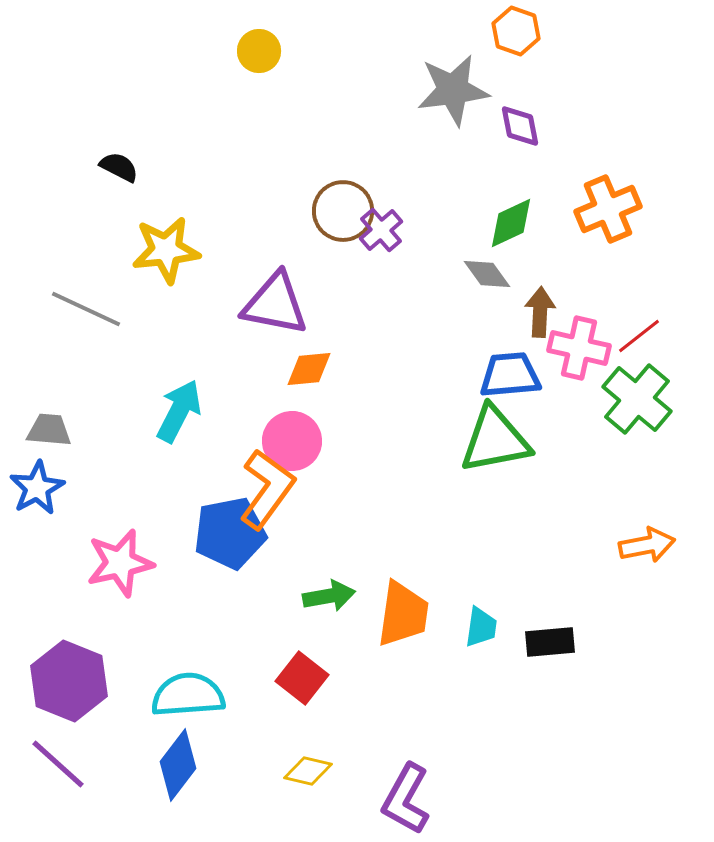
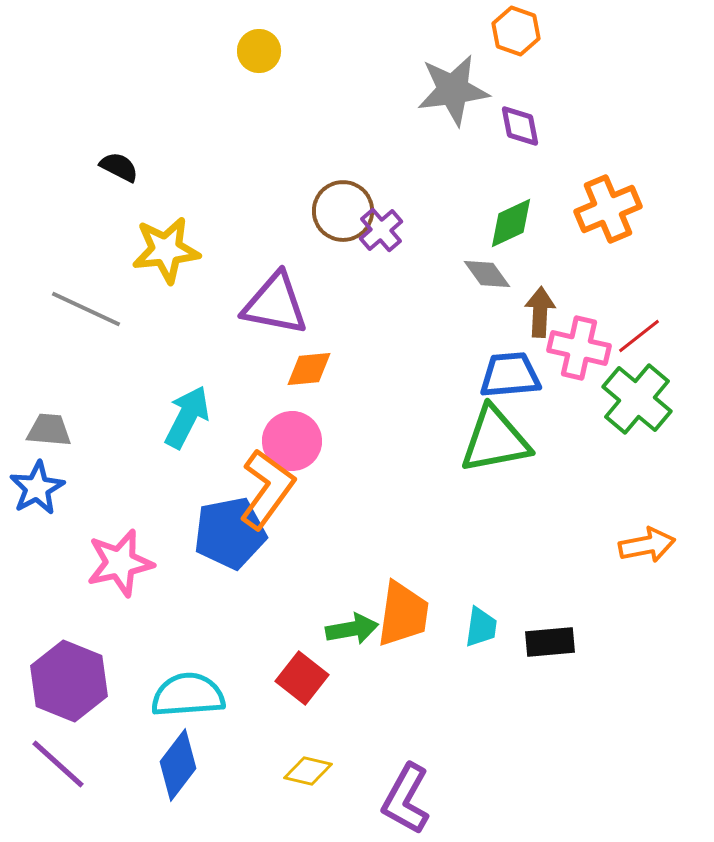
cyan arrow: moved 8 px right, 6 px down
green arrow: moved 23 px right, 33 px down
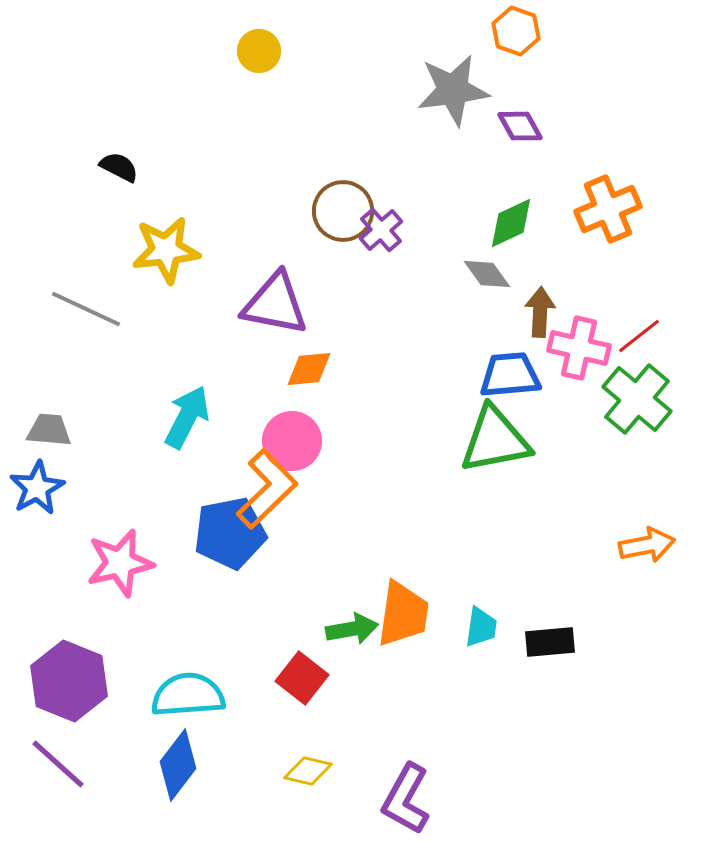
purple diamond: rotated 18 degrees counterclockwise
orange L-shape: rotated 10 degrees clockwise
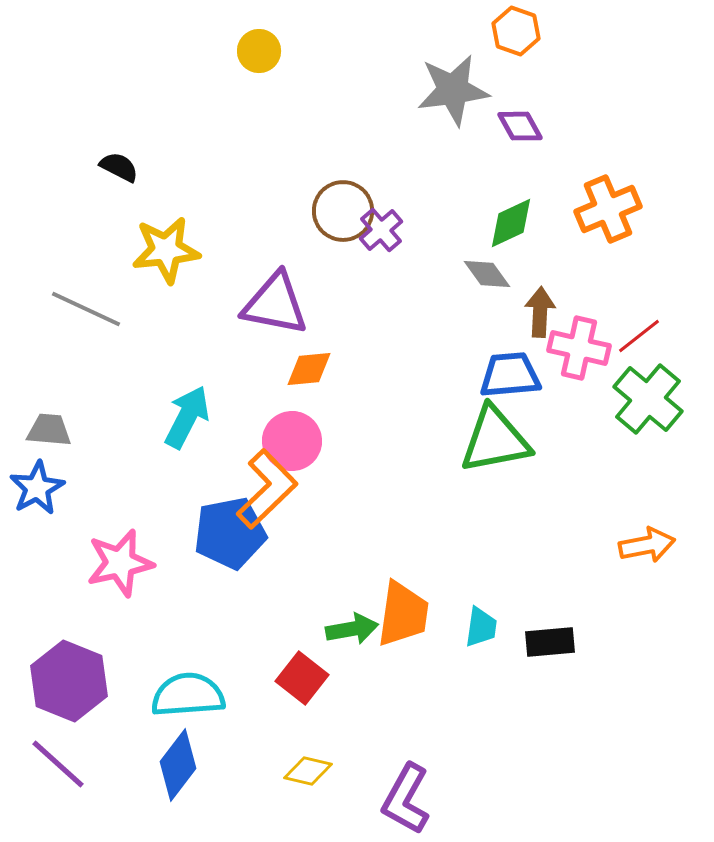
green cross: moved 11 px right
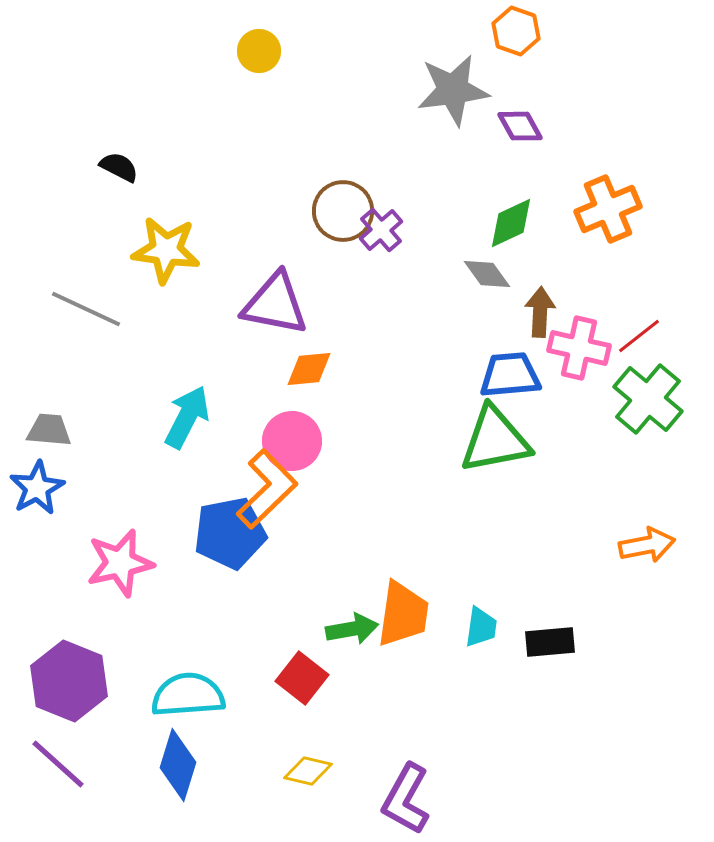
yellow star: rotated 14 degrees clockwise
blue diamond: rotated 20 degrees counterclockwise
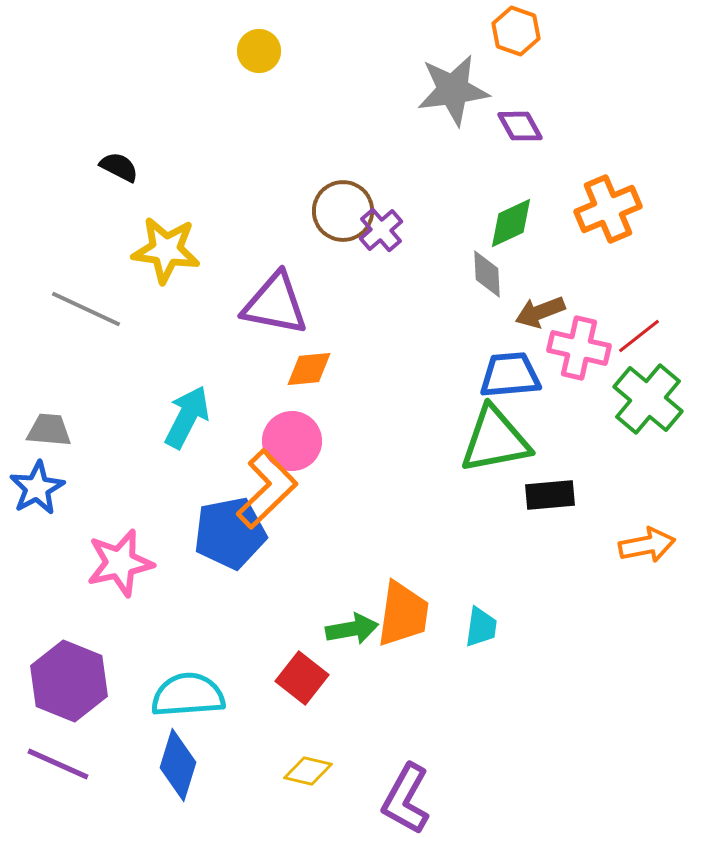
gray diamond: rotated 33 degrees clockwise
brown arrow: rotated 114 degrees counterclockwise
black rectangle: moved 147 px up
purple line: rotated 18 degrees counterclockwise
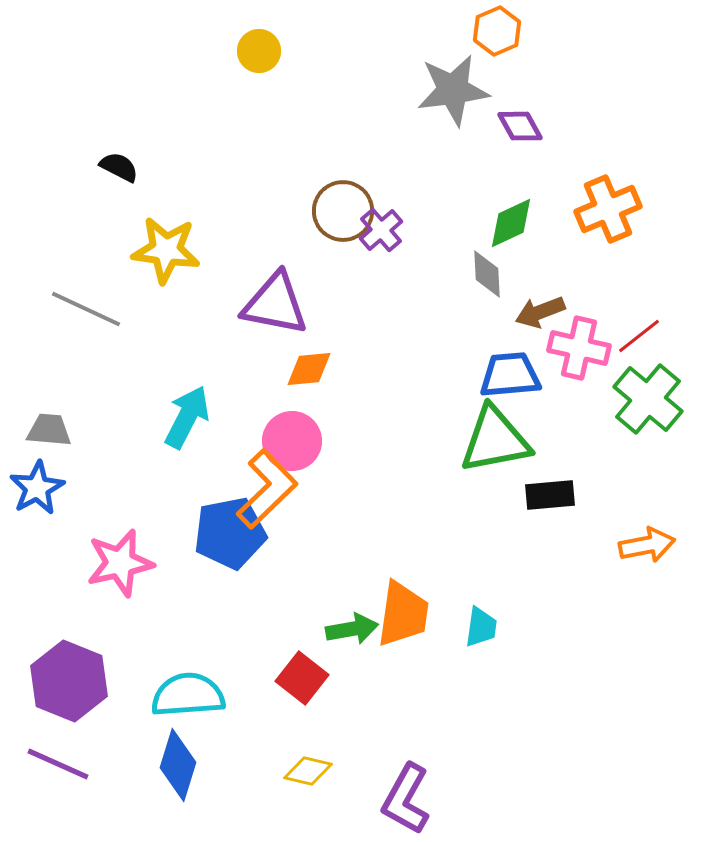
orange hexagon: moved 19 px left; rotated 18 degrees clockwise
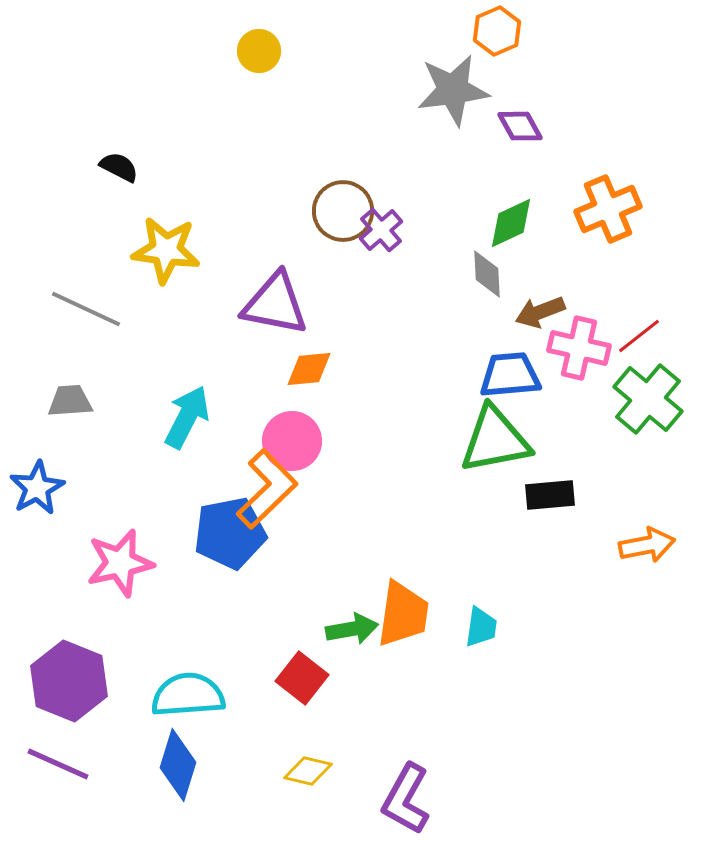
gray trapezoid: moved 21 px right, 29 px up; rotated 9 degrees counterclockwise
